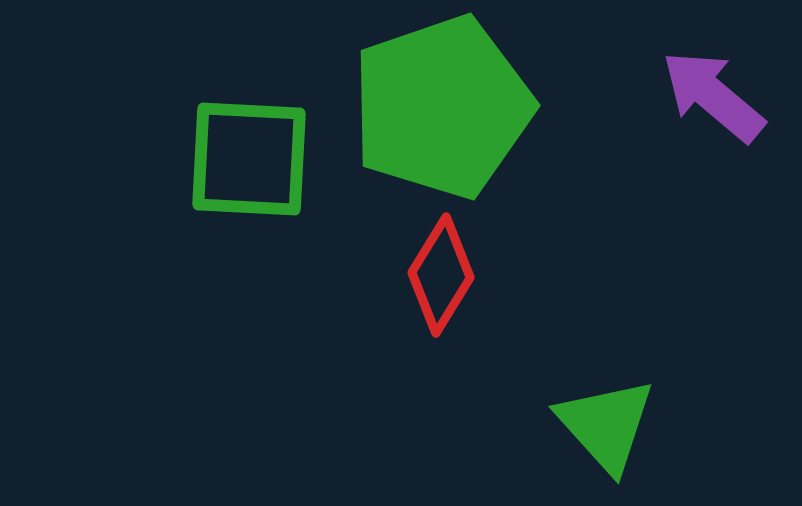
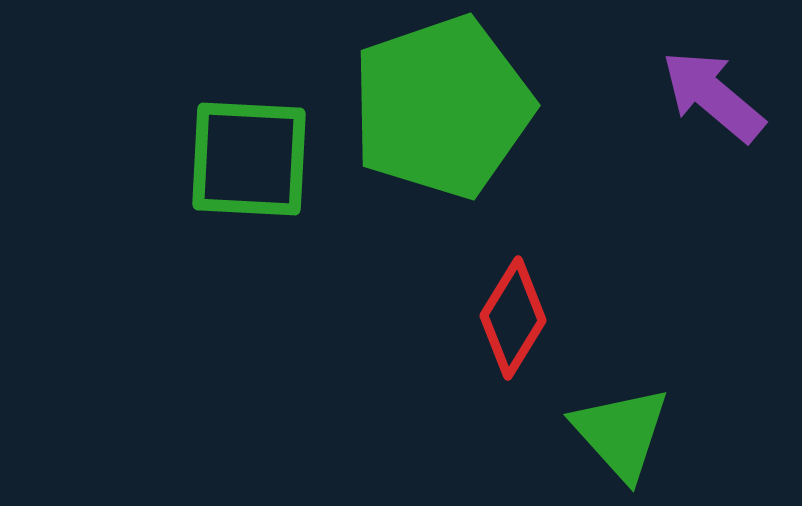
red diamond: moved 72 px right, 43 px down
green triangle: moved 15 px right, 8 px down
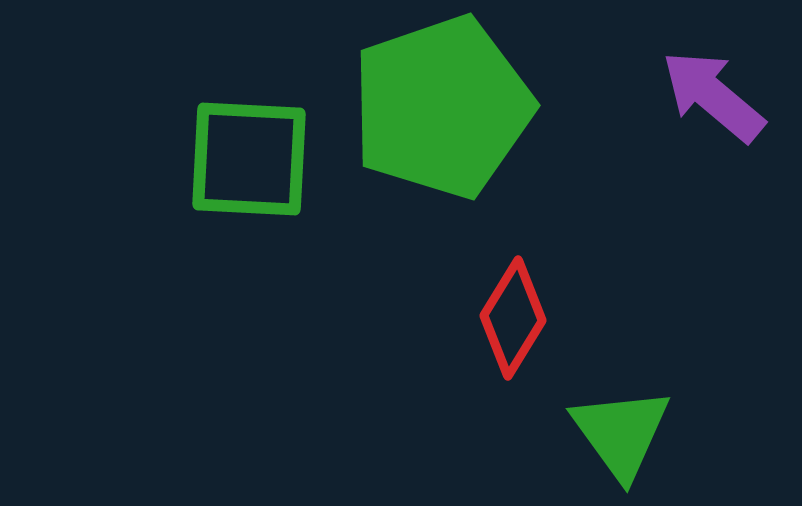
green triangle: rotated 6 degrees clockwise
